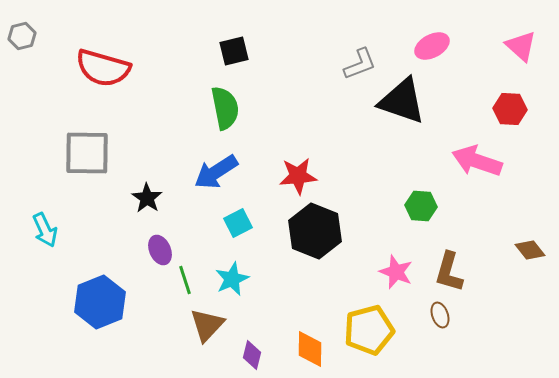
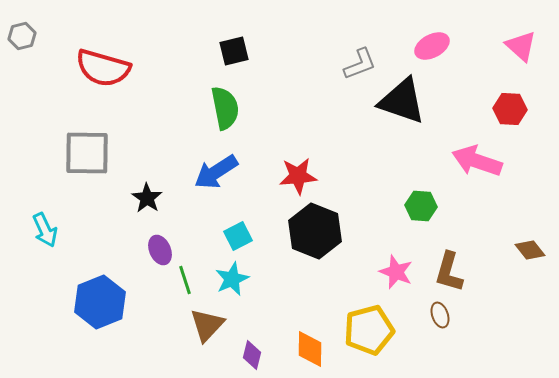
cyan square: moved 13 px down
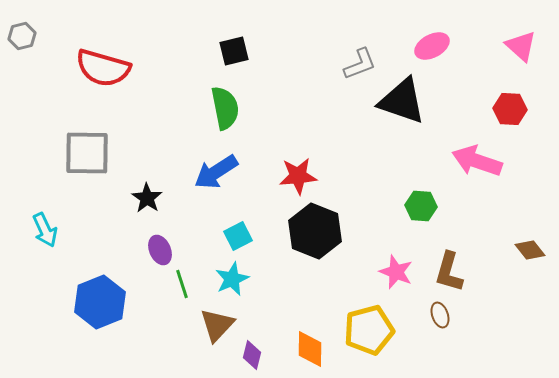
green line: moved 3 px left, 4 px down
brown triangle: moved 10 px right
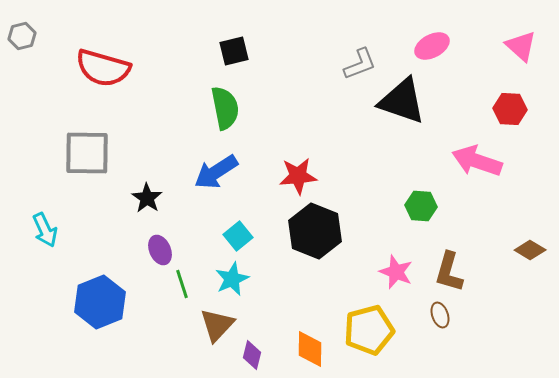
cyan square: rotated 12 degrees counterclockwise
brown diamond: rotated 20 degrees counterclockwise
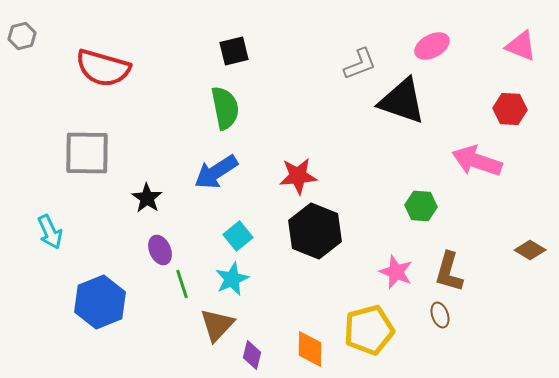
pink triangle: rotated 20 degrees counterclockwise
cyan arrow: moved 5 px right, 2 px down
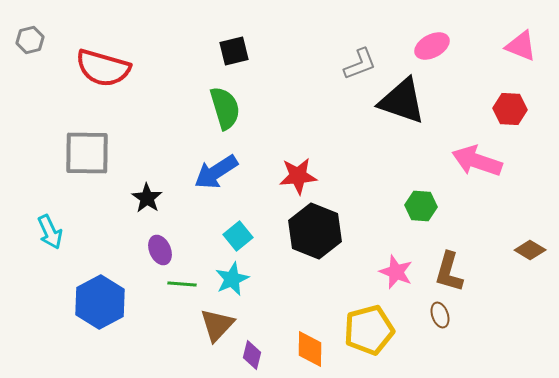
gray hexagon: moved 8 px right, 4 px down
green semicircle: rotated 6 degrees counterclockwise
green line: rotated 68 degrees counterclockwise
blue hexagon: rotated 6 degrees counterclockwise
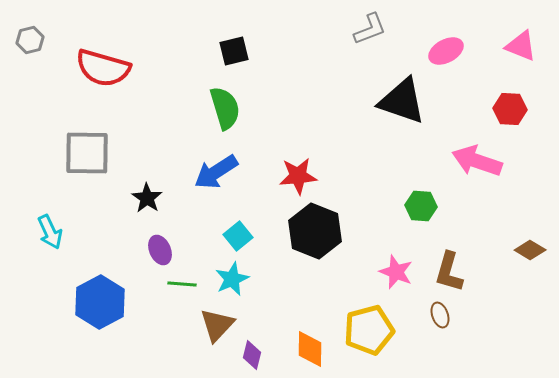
pink ellipse: moved 14 px right, 5 px down
gray L-shape: moved 10 px right, 35 px up
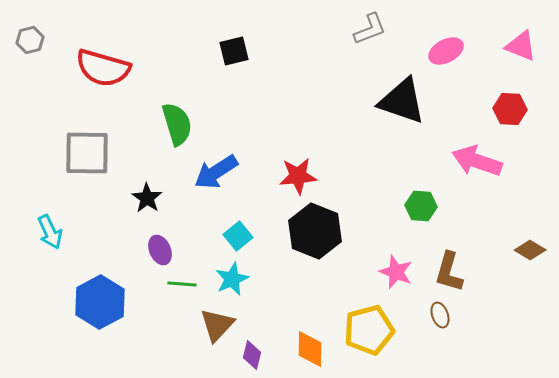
green semicircle: moved 48 px left, 16 px down
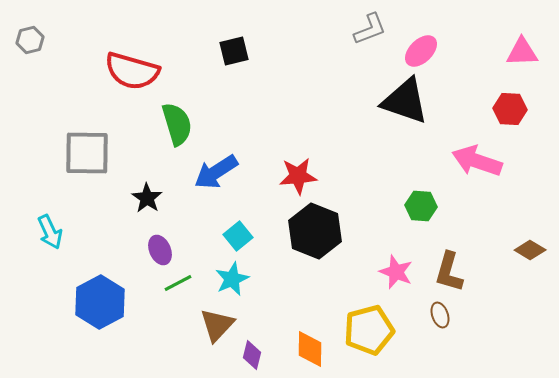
pink triangle: moved 1 px right, 6 px down; rotated 24 degrees counterclockwise
pink ellipse: moved 25 px left; rotated 16 degrees counterclockwise
red semicircle: moved 29 px right, 3 px down
black triangle: moved 3 px right
green line: moved 4 px left, 1 px up; rotated 32 degrees counterclockwise
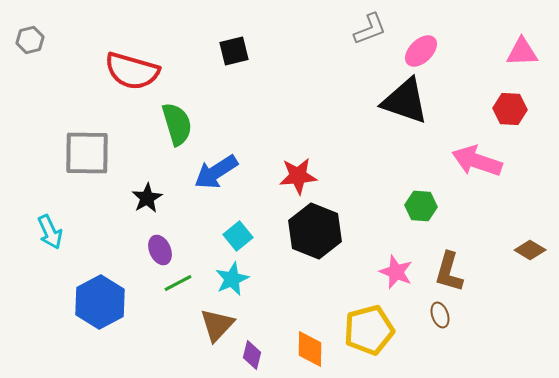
black star: rotated 8 degrees clockwise
